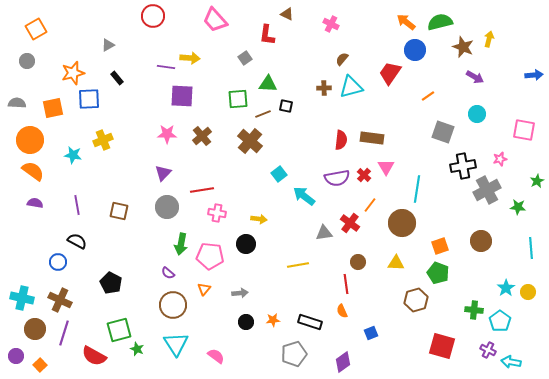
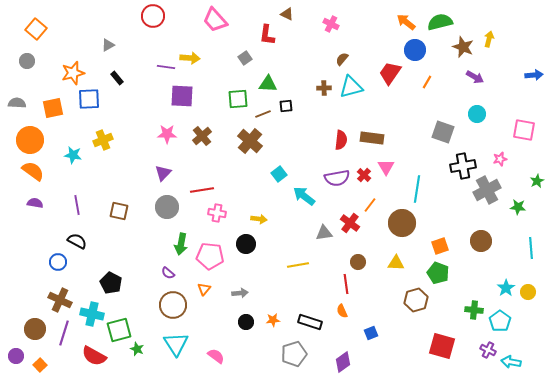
orange square at (36, 29): rotated 20 degrees counterclockwise
orange line at (428, 96): moved 1 px left, 14 px up; rotated 24 degrees counterclockwise
black square at (286, 106): rotated 16 degrees counterclockwise
cyan cross at (22, 298): moved 70 px right, 16 px down
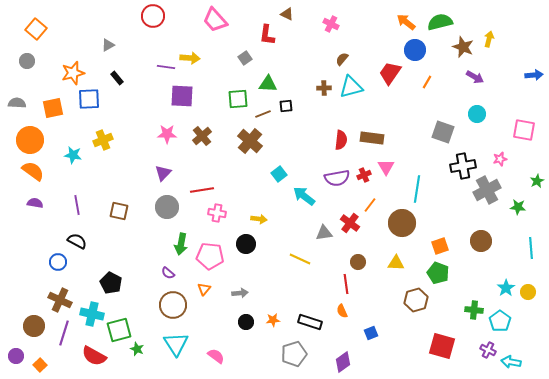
red cross at (364, 175): rotated 24 degrees clockwise
yellow line at (298, 265): moved 2 px right, 6 px up; rotated 35 degrees clockwise
brown circle at (35, 329): moved 1 px left, 3 px up
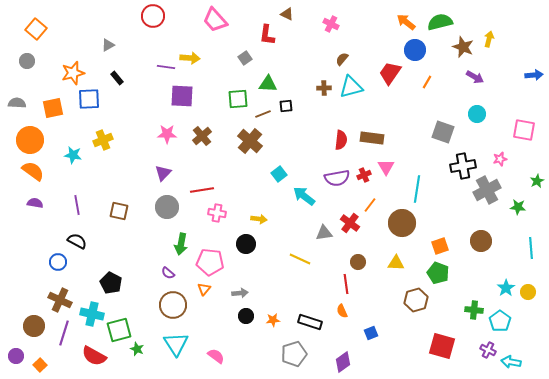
pink pentagon at (210, 256): moved 6 px down
black circle at (246, 322): moved 6 px up
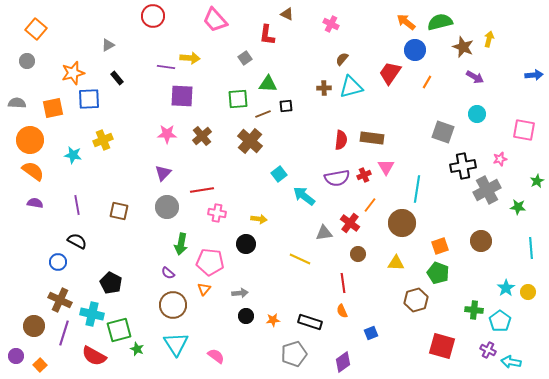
brown circle at (358, 262): moved 8 px up
red line at (346, 284): moved 3 px left, 1 px up
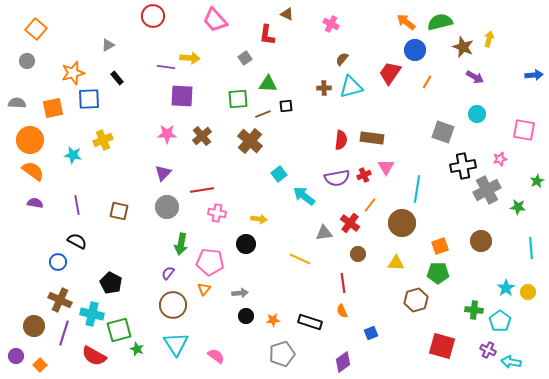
purple semicircle at (168, 273): rotated 88 degrees clockwise
green pentagon at (438, 273): rotated 20 degrees counterclockwise
gray pentagon at (294, 354): moved 12 px left
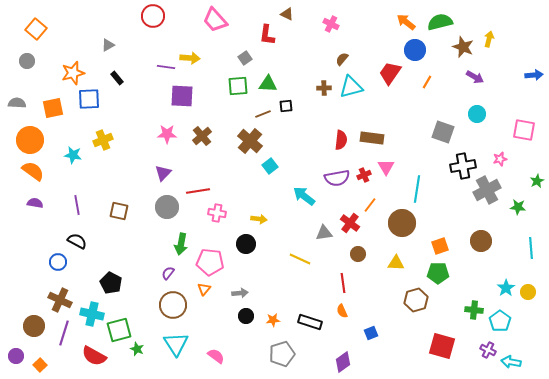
green square at (238, 99): moved 13 px up
cyan square at (279, 174): moved 9 px left, 8 px up
red line at (202, 190): moved 4 px left, 1 px down
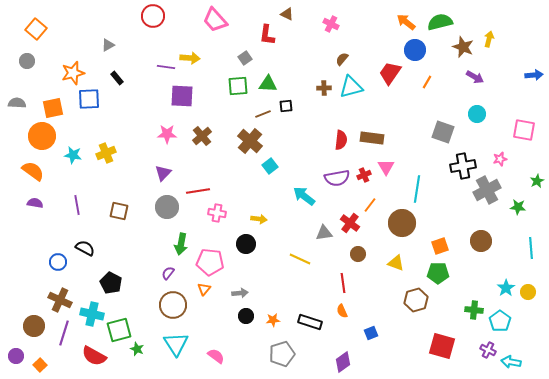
orange circle at (30, 140): moved 12 px right, 4 px up
yellow cross at (103, 140): moved 3 px right, 13 px down
black semicircle at (77, 241): moved 8 px right, 7 px down
yellow triangle at (396, 263): rotated 18 degrees clockwise
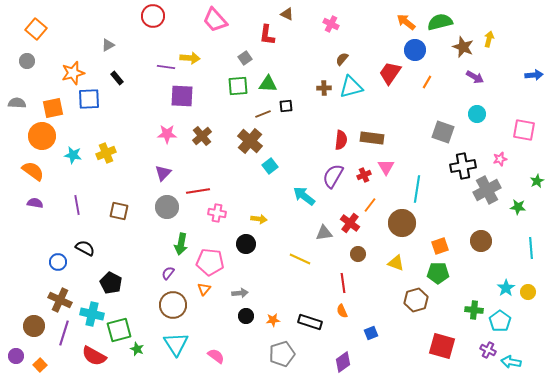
purple semicircle at (337, 178): moved 4 px left, 2 px up; rotated 130 degrees clockwise
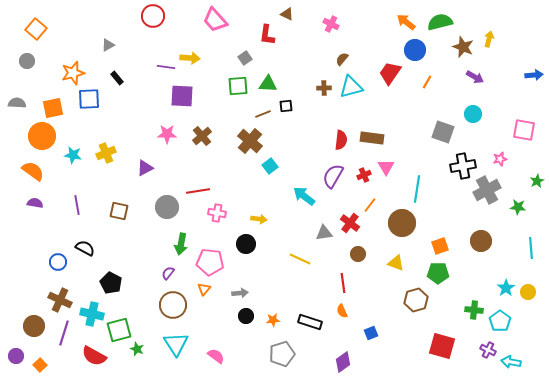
cyan circle at (477, 114): moved 4 px left
purple triangle at (163, 173): moved 18 px left, 5 px up; rotated 18 degrees clockwise
